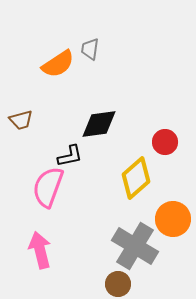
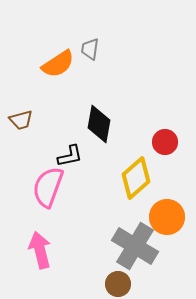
black diamond: rotated 72 degrees counterclockwise
orange circle: moved 6 px left, 2 px up
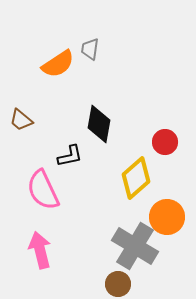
brown trapezoid: rotated 55 degrees clockwise
pink semicircle: moved 5 px left, 3 px down; rotated 45 degrees counterclockwise
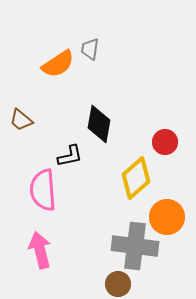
pink semicircle: rotated 21 degrees clockwise
gray cross: rotated 24 degrees counterclockwise
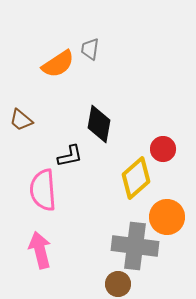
red circle: moved 2 px left, 7 px down
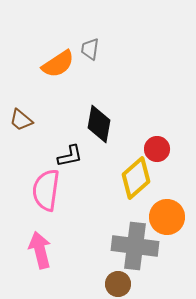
red circle: moved 6 px left
pink semicircle: moved 3 px right; rotated 12 degrees clockwise
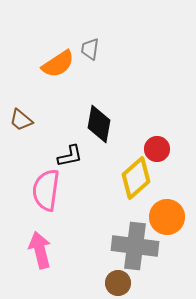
brown circle: moved 1 px up
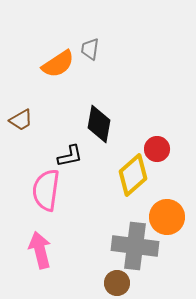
brown trapezoid: rotated 70 degrees counterclockwise
yellow diamond: moved 3 px left, 3 px up
brown circle: moved 1 px left
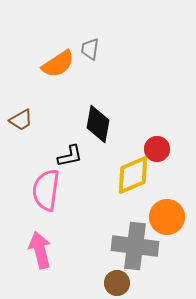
black diamond: moved 1 px left
yellow diamond: rotated 18 degrees clockwise
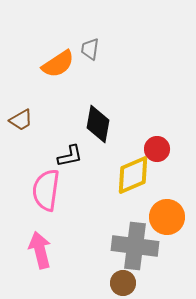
brown circle: moved 6 px right
